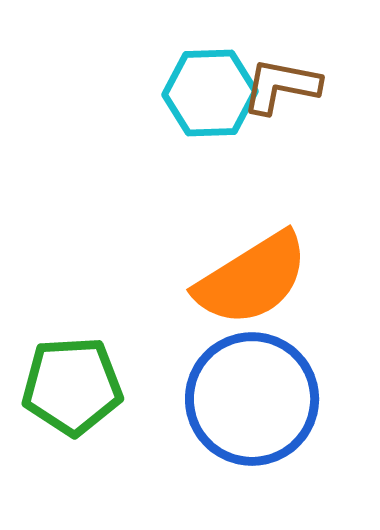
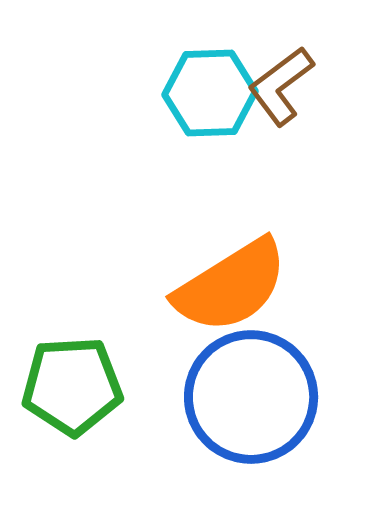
brown L-shape: rotated 48 degrees counterclockwise
orange semicircle: moved 21 px left, 7 px down
blue circle: moved 1 px left, 2 px up
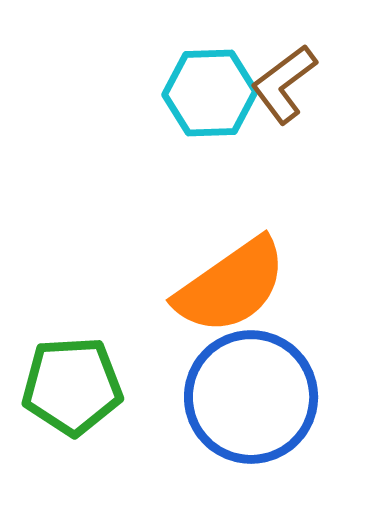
brown L-shape: moved 3 px right, 2 px up
orange semicircle: rotated 3 degrees counterclockwise
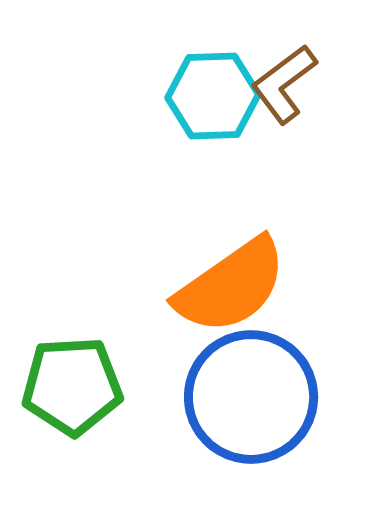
cyan hexagon: moved 3 px right, 3 px down
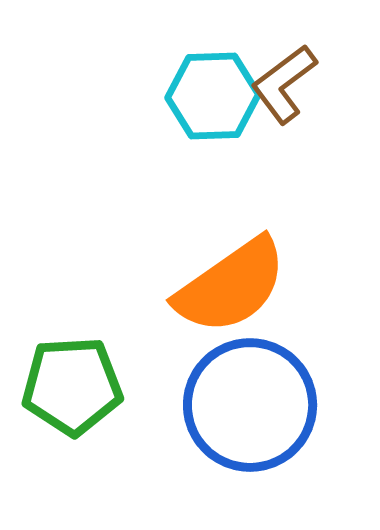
blue circle: moved 1 px left, 8 px down
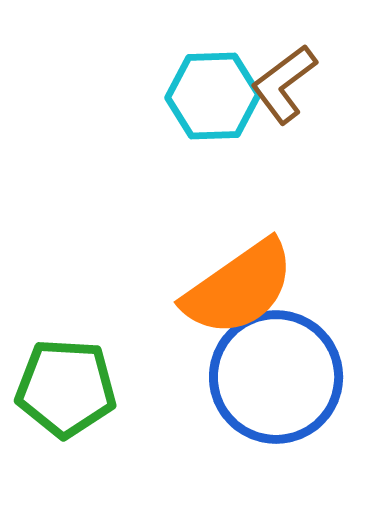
orange semicircle: moved 8 px right, 2 px down
green pentagon: moved 6 px left, 2 px down; rotated 6 degrees clockwise
blue circle: moved 26 px right, 28 px up
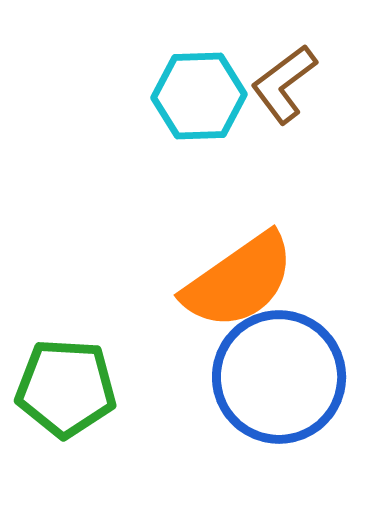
cyan hexagon: moved 14 px left
orange semicircle: moved 7 px up
blue circle: moved 3 px right
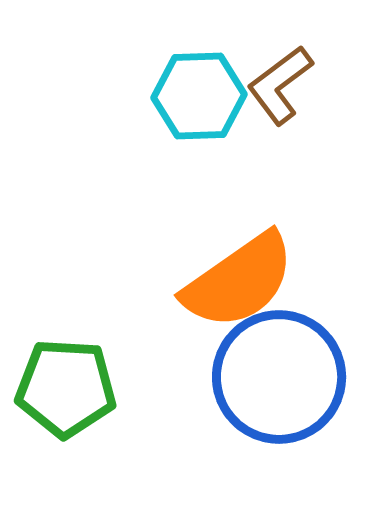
brown L-shape: moved 4 px left, 1 px down
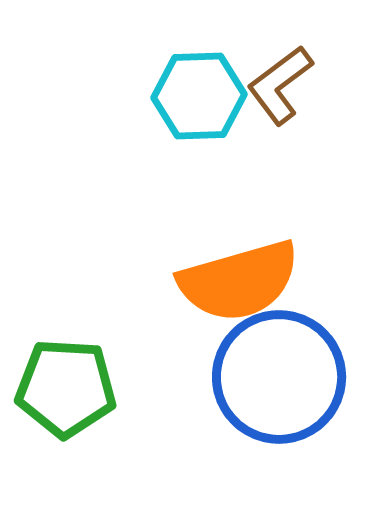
orange semicircle: rotated 19 degrees clockwise
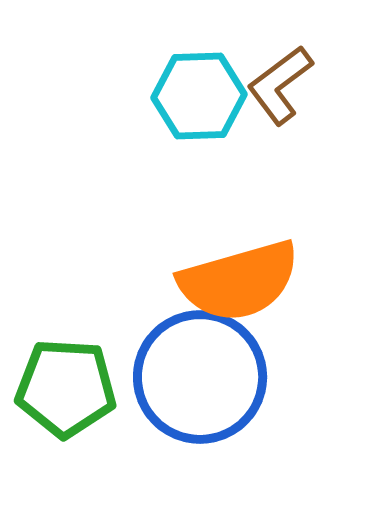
blue circle: moved 79 px left
